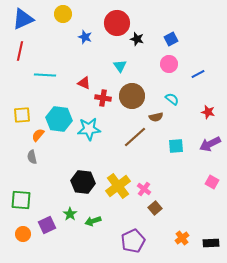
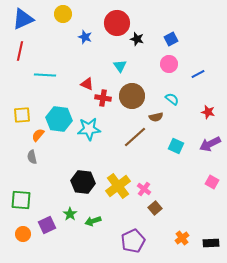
red triangle: moved 3 px right, 1 px down
cyan square: rotated 28 degrees clockwise
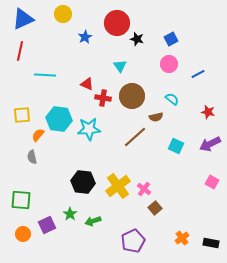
blue star: rotated 24 degrees clockwise
black rectangle: rotated 14 degrees clockwise
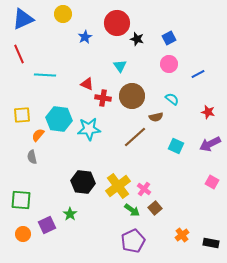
blue square: moved 2 px left, 1 px up
red line: moved 1 px left, 3 px down; rotated 36 degrees counterclockwise
green arrow: moved 39 px right, 11 px up; rotated 126 degrees counterclockwise
orange cross: moved 3 px up
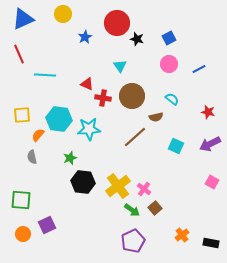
blue line: moved 1 px right, 5 px up
green star: moved 56 px up; rotated 16 degrees clockwise
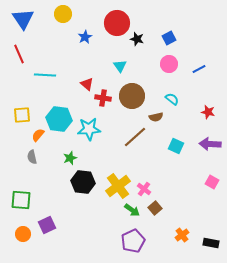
blue triangle: rotated 40 degrees counterclockwise
red triangle: rotated 16 degrees clockwise
purple arrow: rotated 30 degrees clockwise
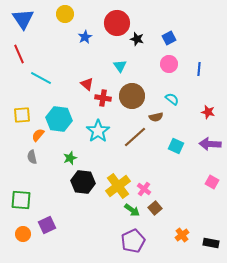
yellow circle: moved 2 px right
blue line: rotated 56 degrees counterclockwise
cyan line: moved 4 px left, 3 px down; rotated 25 degrees clockwise
cyan star: moved 9 px right, 2 px down; rotated 30 degrees counterclockwise
